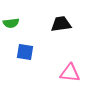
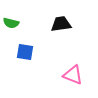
green semicircle: rotated 21 degrees clockwise
pink triangle: moved 3 px right, 2 px down; rotated 15 degrees clockwise
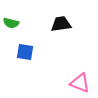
pink triangle: moved 7 px right, 8 px down
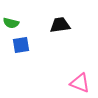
black trapezoid: moved 1 px left, 1 px down
blue square: moved 4 px left, 7 px up; rotated 18 degrees counterclockwise
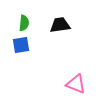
green semicircle: moved 13 px right; rotated 98 degrees counterclockwise
pink triangle: moved 4 px left, 1 px down
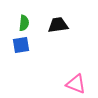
black trapezoid: moved 2 px left
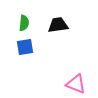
blue square: moved 4 px right, 2 px down
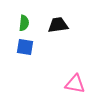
blue square: rotated 18 degrees clockwise
pink triangle: moved 1 px left; rotated 10 degrees counterclockwise
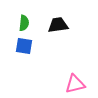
blue square: moved 1 px left, 1 px up
pink triangle: rotated 25 degrees counterclockwise
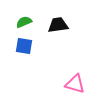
green semicircle: moved 1 px up; rotated 119 degrees counterclockwise
pink triangle: rotated 30 degrees clockwise
